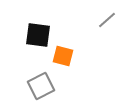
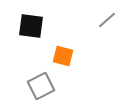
black square: moved 7 px left, 9 px up
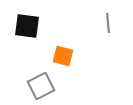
gray line: moved 1 px right, 3 px down; rotated 54 degrees counterclockwise
black square: moved 4 px left
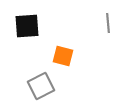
black square: rotated 12 degrees counterclockwise
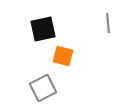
black square: moved 16 px right, 3 px down; rotated 8 degrees counterclockwise
gray square: moved 2 px right, 2 px down
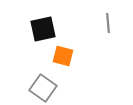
gray square: rotated 28 degrees counterclockwise
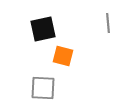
gray square: rotated 32 degrees counterclockwise
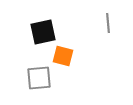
black square: moved 3 px down
gray square: moved 4 px left, 10 px up; rotated 8 degrees counterclockwise
